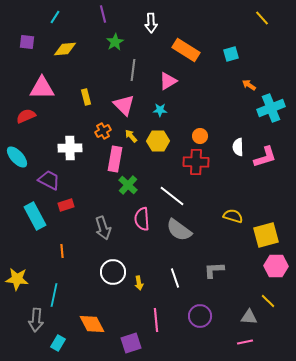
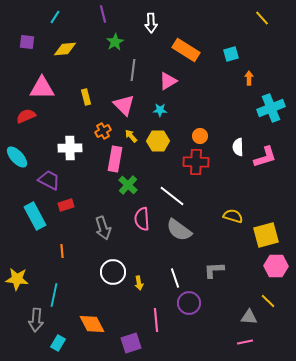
orange arrow at (249, 85): moved 7 px up; rotated 56 degrees clockwise
purple circle at (200, 316): moved 11 px left, 13 px up
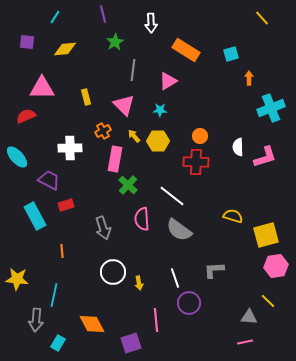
yellow arrow at (131, 136): moved 3 px right
pink hexagon at (276, 266): rotated 10 degrees counterclockwise
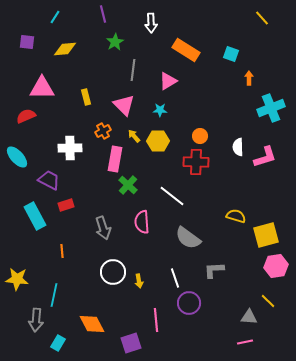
cyan square at (231, 54): rotated 35 degrees clockwise
yellow semicircle at (233, 216): moved 3 px right
pink semicircle at (142, 219): moved 3 px down
gray semicircle at (179, 230): moved 9 px right, 8 px down
yellow arrow at (139, 283): moved 2 px up
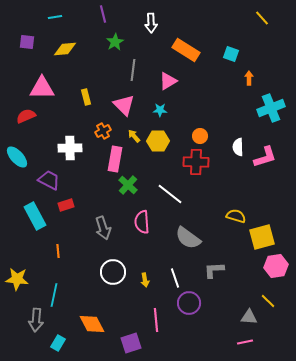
cyan line at (55, 17): rotated 48 degrees clockwise
white line at (172, 196): moved 2 px left, 2 px up
yellow square at (266, 235): moved 4 px left, 2 px down
orange line at (62, 251): moved 4 px left
yellow arrow at (139, 281): moved 6 px right, 1 px up
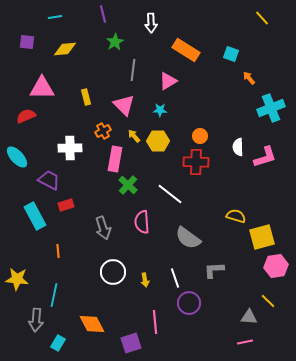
orange arrow at (249, 78): rotated 40 degrees counterclockwise
pink line at (156, 320): moved 1 px left, 2 px down
